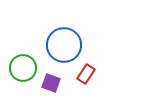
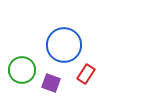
green circle: moved 1 px left, 2 px down
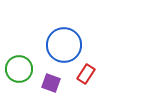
green circle: moved 3 px left, 1 px up
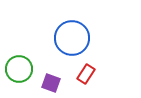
blue circle: moved 8 px right, 7 px up
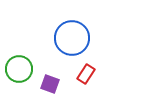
purple square: moved 1 px left, 1 px down
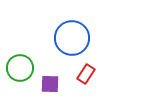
green circle: moved 1 px right, 1 px up
purple square: rotated 18 degrees counterclockwise
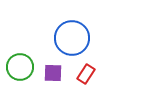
green circle: moved 1 px up
purple square: moved 3 px right, 11 px up
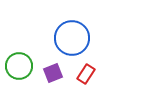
green circle: moved 1 px left, 1 px up
purple square: rotated 24 degrees counterclockwise
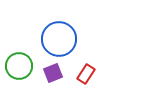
blue circle: moved 13 px left, 1 px down
